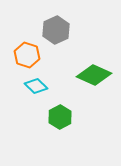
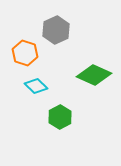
orange hexagon: moved 2 px left, 2 px up
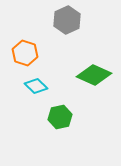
gray hexagon: moved 11 px right, 10 px up
green hexagon: rotated 15 degrees clockwise
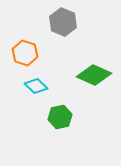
gray hexagon: moved 4 px left, 2 px down; rotated 12 degrees counterclockwise
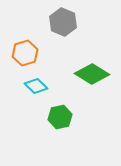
orange hexagon: rotated 25 degrees clockwise
green diamond: moved 2 px left, 1 px up; rotated 8 degrees clockwise
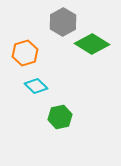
gray hexagon: rotated 8 degrees clockwise
green diamond: moved 30 px up
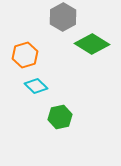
gray hexagon: moved 5 px up
orange hexagon: moved 2 px down
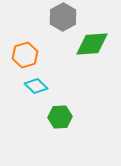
green diamond: rotated 36 degrees counterclockwise
green hexagon: rotated 10 degrees clockwise
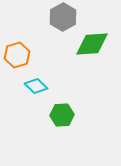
orange hexagon: moved 8 px left
green hexagon: moved 2 px right, 2 px up
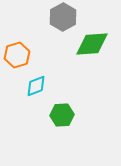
cyan diamond: rotated 65 degrees counterclockwise
